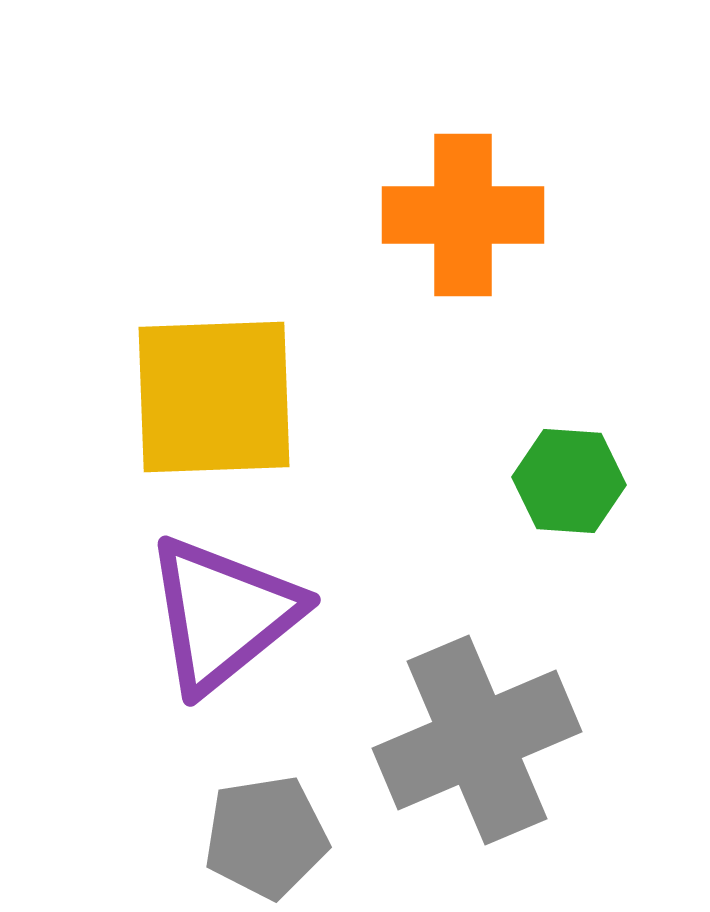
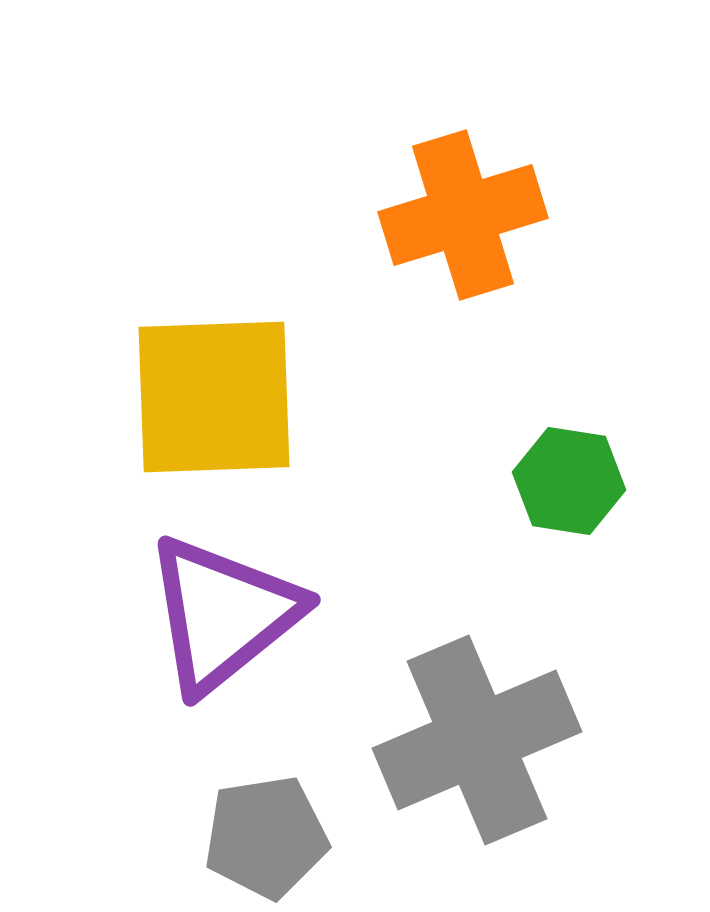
orange cross: rotated 17 degrees counterclockwise
green hexagon: rotated 5 degrees clockwise
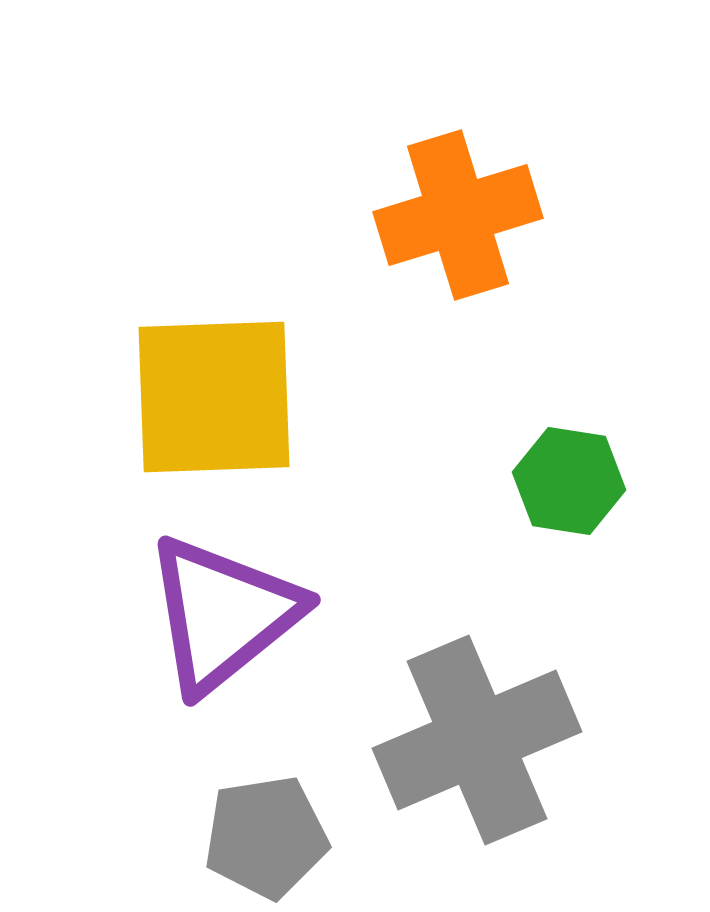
orange cross: moved 5 px left
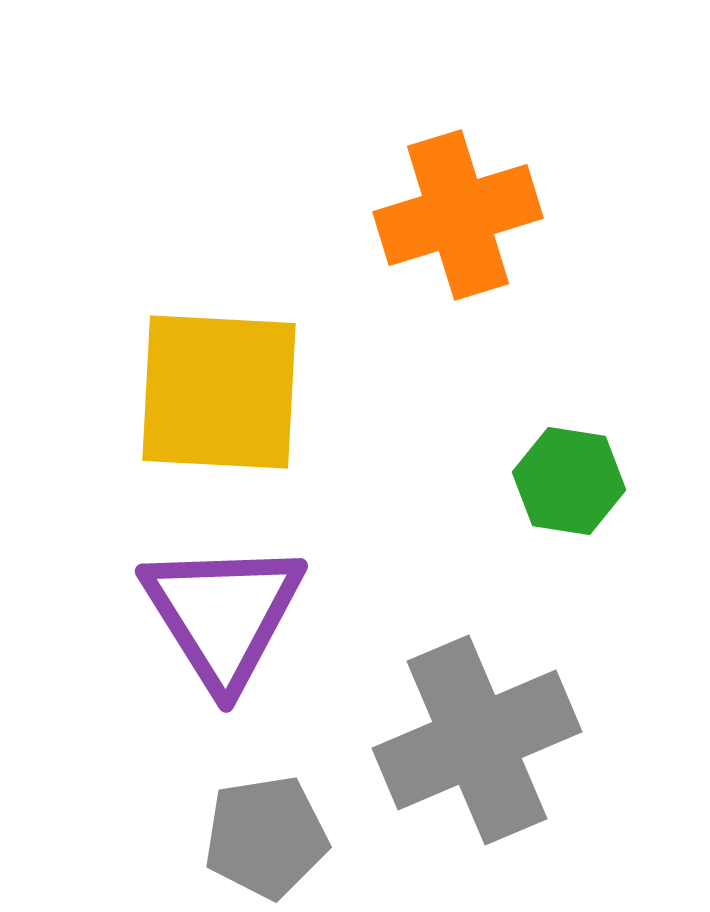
yellow square: moved 5 px right, 5 px up; rotated 5 degrees clockwise
purple triangle: rotated 23 degrees counterclockwise
